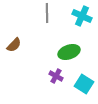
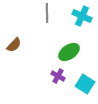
green ellipse: rotated 15 degrees counterclockwise
purple cross: moved 2 px right
cyan square: moved 1 px right
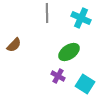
cyan cross: moved 1 px left, 2 px down
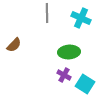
green ellipse: rotated 30 degrees clockwise
purple cross: moved 6 px right, 1 px up
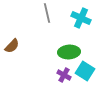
gray line: rotated 12 degrees counterclockwise
brown semicircle: moved 2 px left, 1 px down
cyan square: moved 13 px up
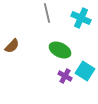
green ellipse: moved 9 px left, 2 px up; rotated 30 degrees clockwise
purple cross: moved 1 px right, 1 px down
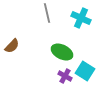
green ellipse: moved 2 px right, 2 px down
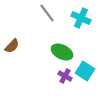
gray line: rotated 24 degrees counterclockwise
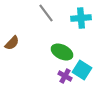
gray line: moved 1 px left
cyan cross: rotated 30 degrees counterclockwise
brown semicircle: moved 3 px up
cyan square: moved 3 px left, 1 px up
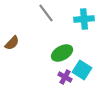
cyan cross: moved 3 px right, 1 px down
green ellipse: moved 1 px down; rotated 55 degrees counterclockwise
purple cross: moved 1 px down
